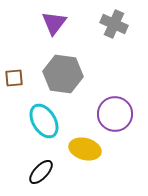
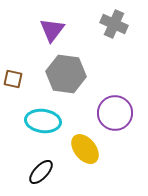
purple triangle: moved 2 px left, 7 px down
gray hexagon: moved 3 px right
brown square: moved 1 px left, 1 px down; rotated 18 degrees clockwise
purple circle: moved 1 px up
cyan ellipse: moved 1 px left; rotated 52 degrees counterclockwise
yellow ellipse: rotated 36 degrees clockwise
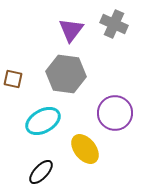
purple triangle: moved 19 px right
cyan ellipse: rotated 36 degrees counterclockwise
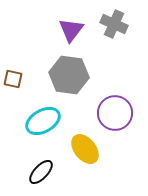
gray hexagon: moved 3 px right, 1 px down
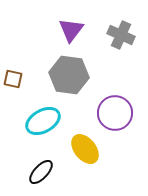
gray cross: moved 7 px right, 11 px down
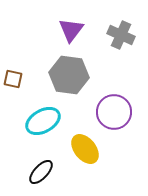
purple circle: moved 1 px left, 1 px up
